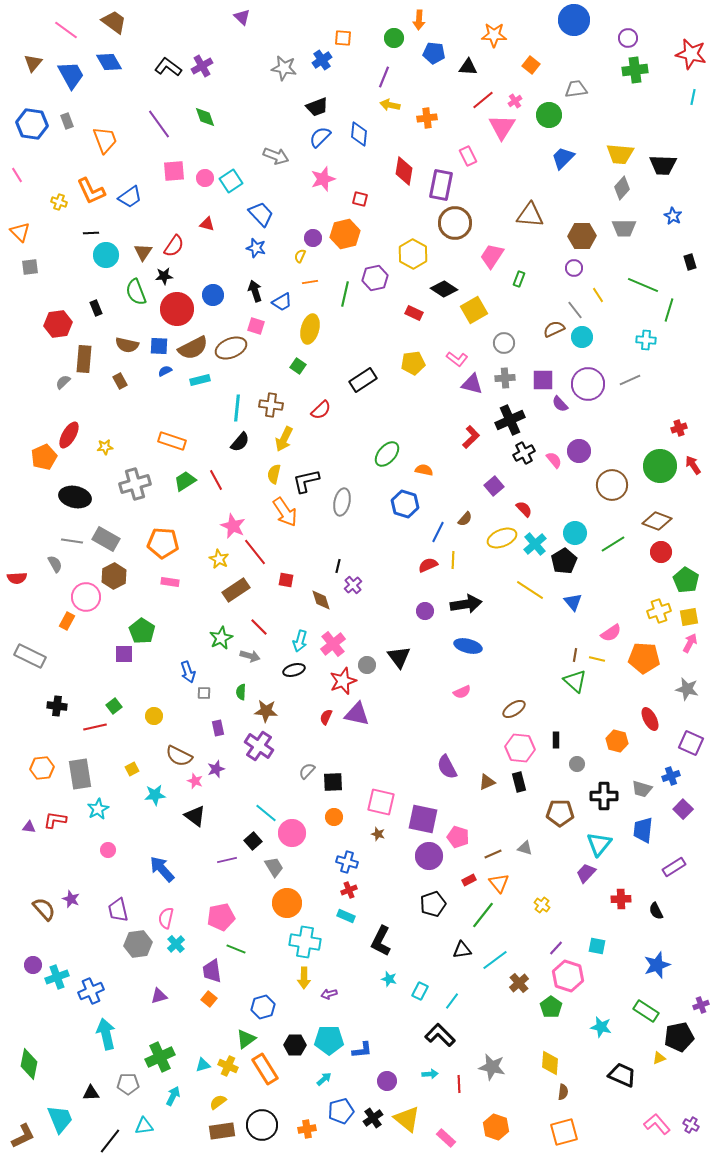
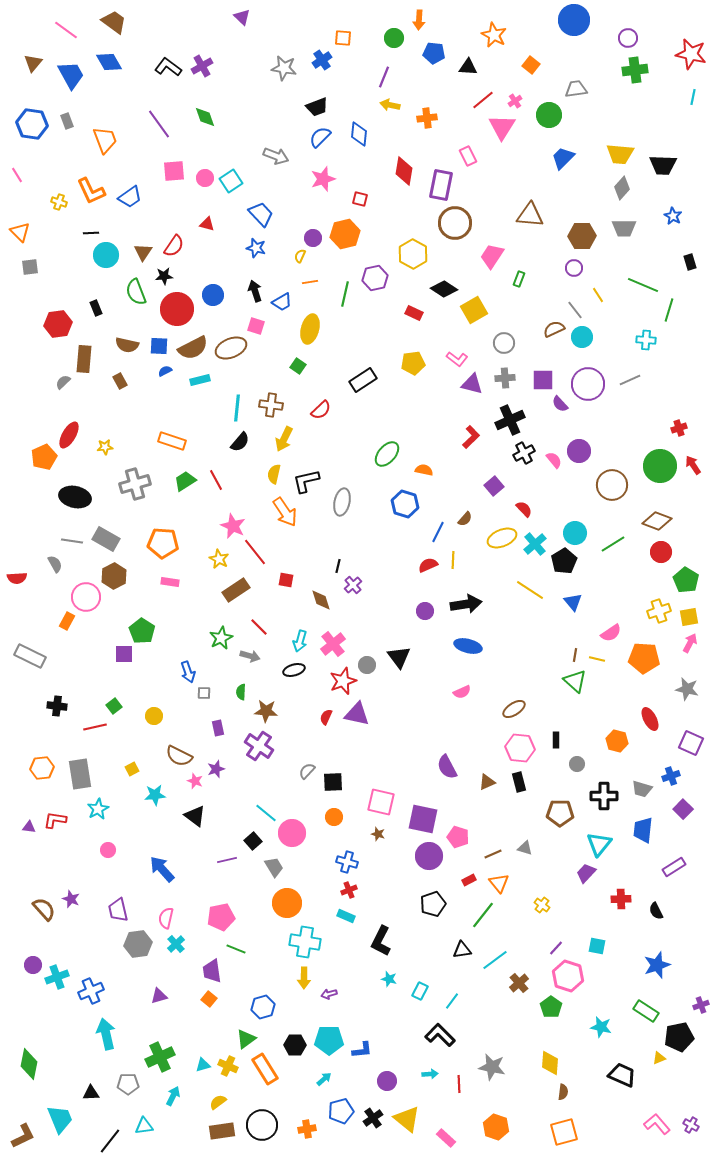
orange star at (494, 35): rotated 25 degrees clockwise
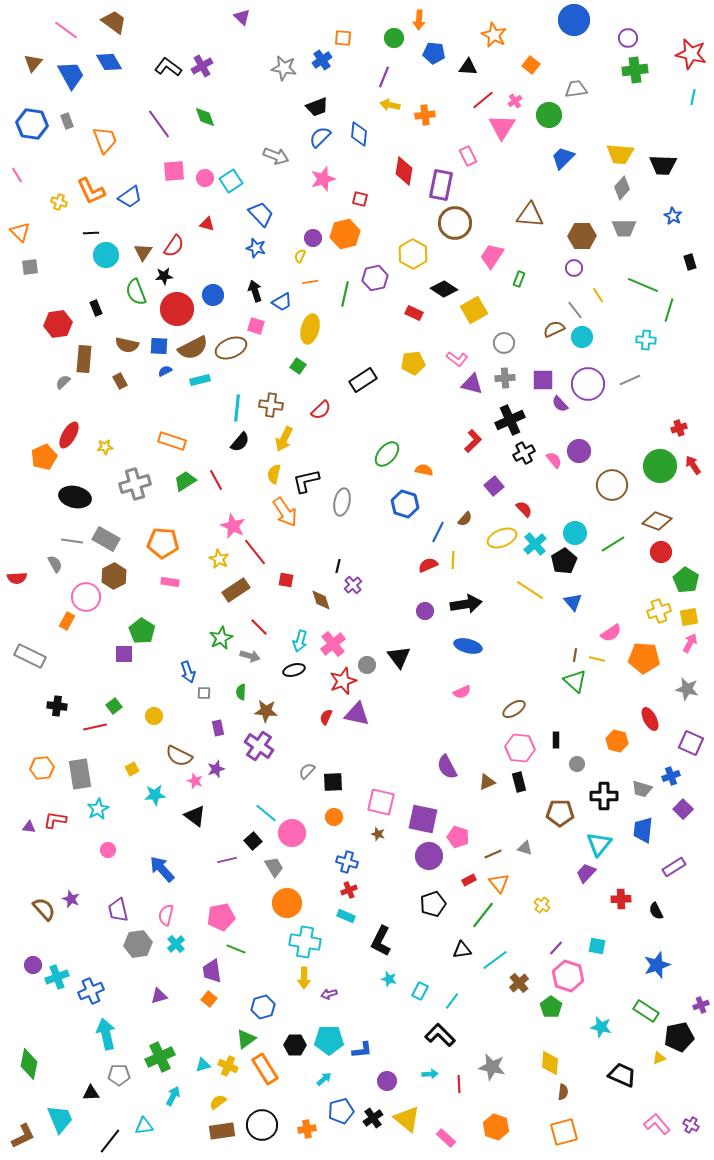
orange cross at (427, 118): moved 2 px left, 3 px up
red L-shape at (471, 437): moved 2 px right, 4 px down
pink semicircle at (166, 918): moved 3 px up
gray pentagon at (128, 1084): moved 9 px left, 9 px up
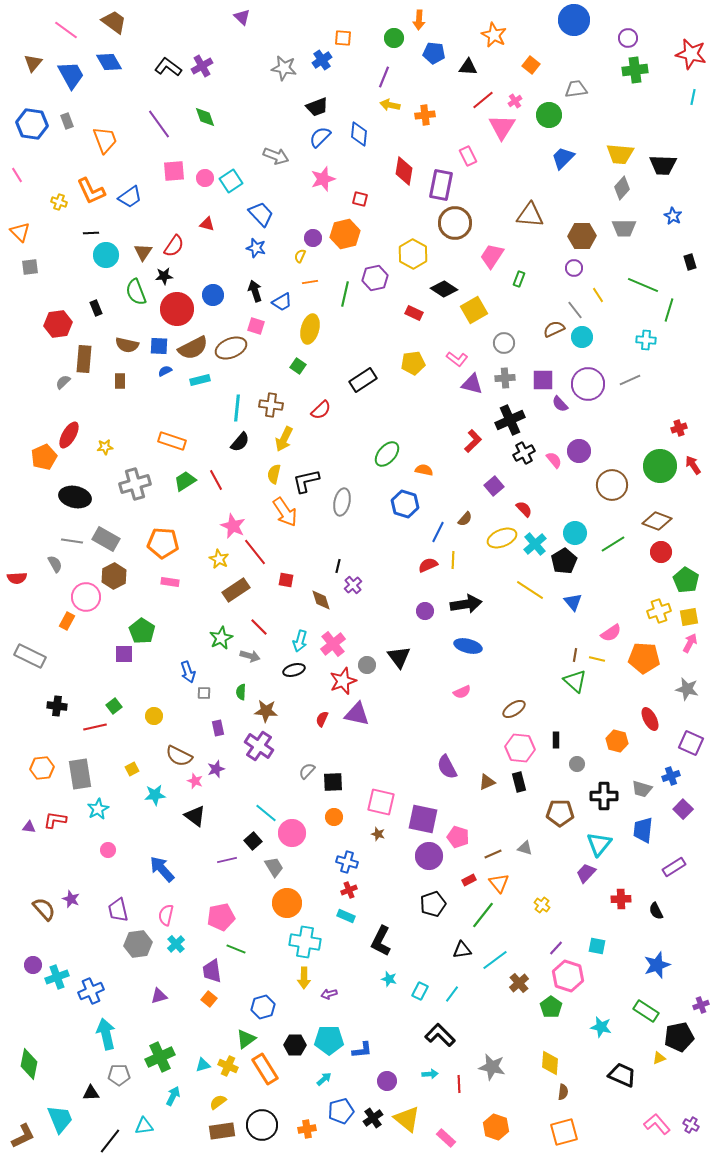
brown rectangle at (120, 381): rotated 28 degrees clockwise
red semicircle at (326, 717): moved 4 px left, 2 px down
cyan line at (452, 1001): moved 7 px up
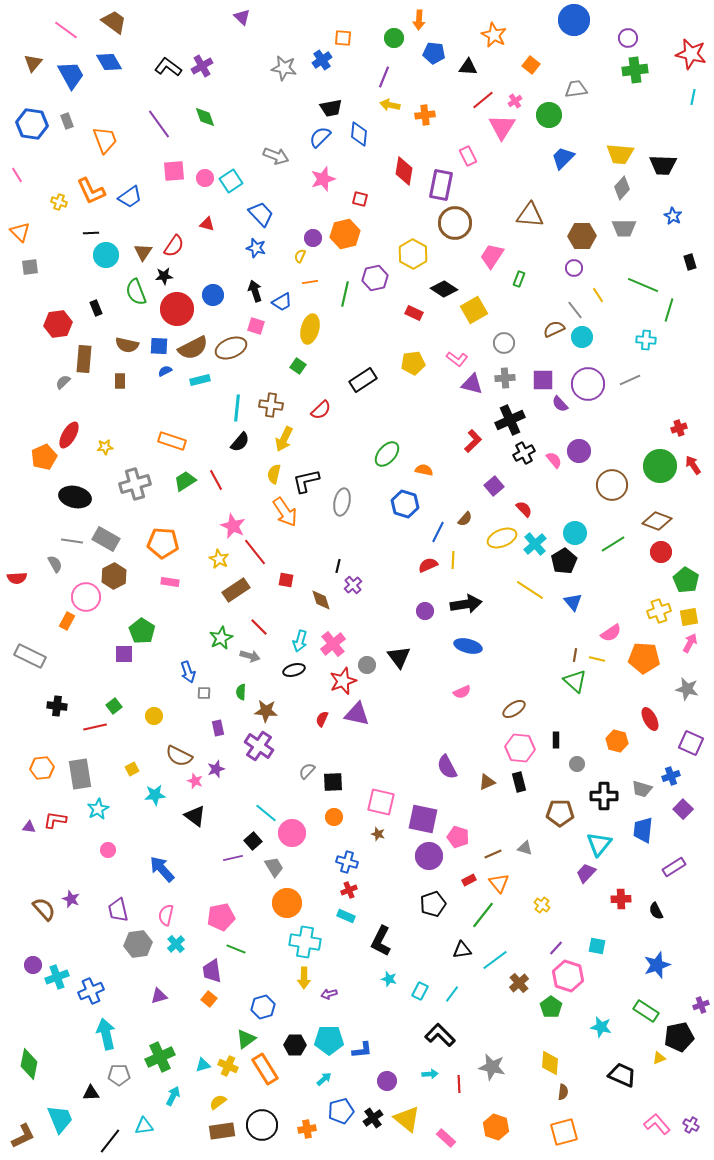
black trapezoid at (317, 107): moved 14 px right, 1 px down; rotated 10 degrees clockwise
purple line at (227, 860): moved 6 px right, 2 px up
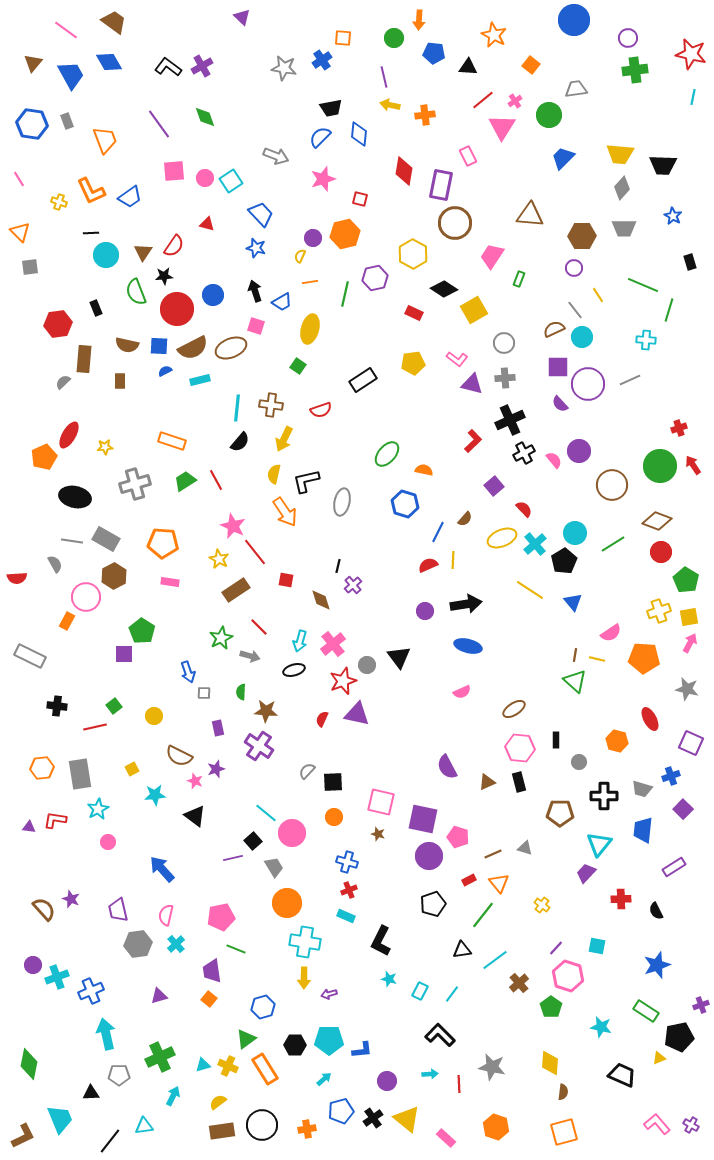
purple line at (384, 77): rotated 35 degrees counterclockwise
pink line at (17, 175): moved 2 px right, 4 px down
purple square at (543, 380): moved 15 px right, 13 px up
red semicircle at (321, 410): rotated 25 degrees clockwise
gray circle at (577, 764): moved 2 px right, 2 px up
pink circle at (108, 850): moved 8 px up
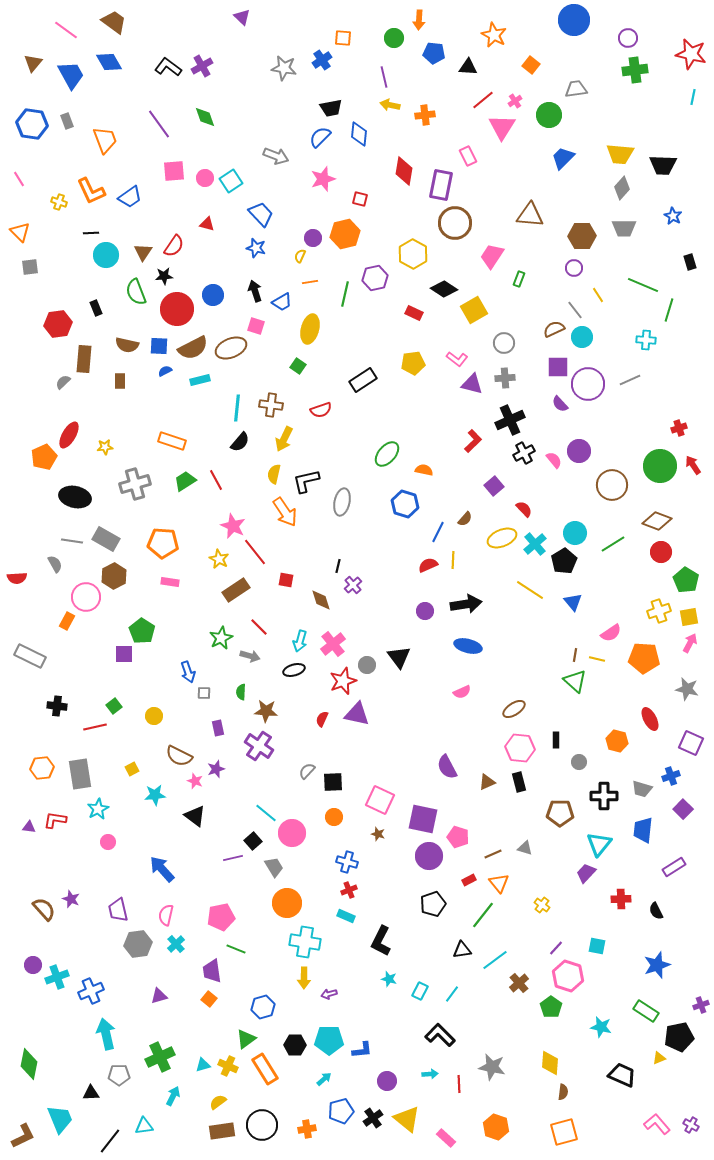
pink square at (381, 802): moved 1 px left, 2 px up; rotated 12 degrees clockwise
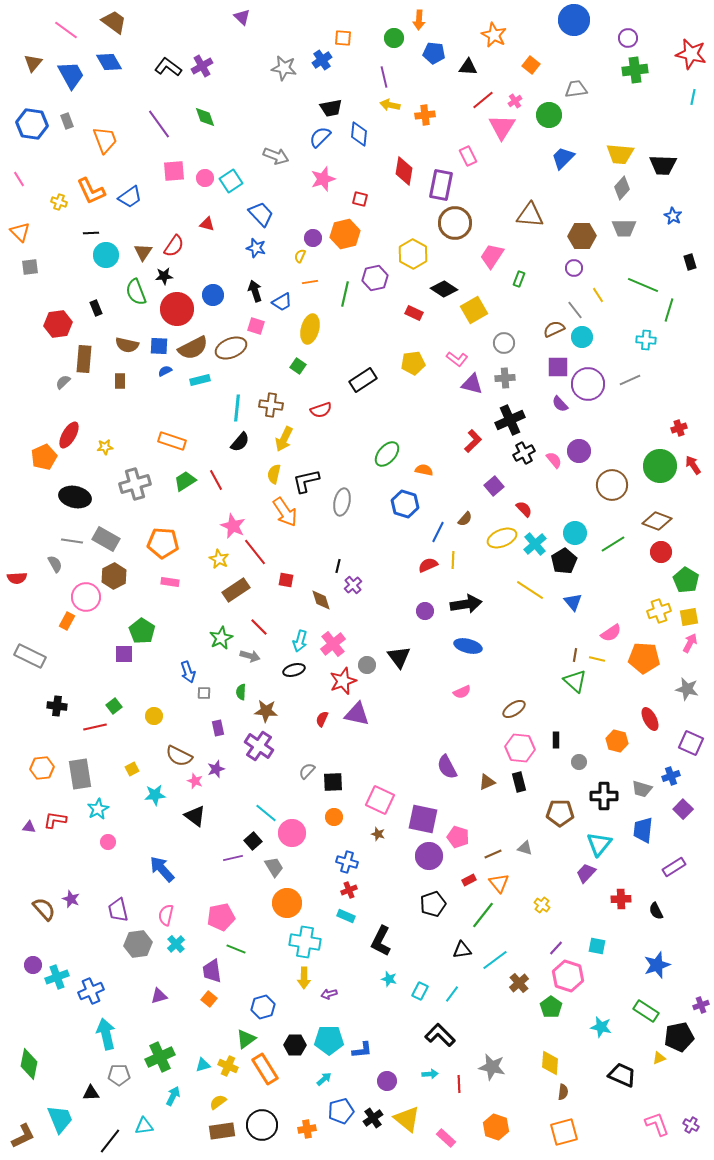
pink L-shape at (657, 1124): rotated 20 degrees clockwise
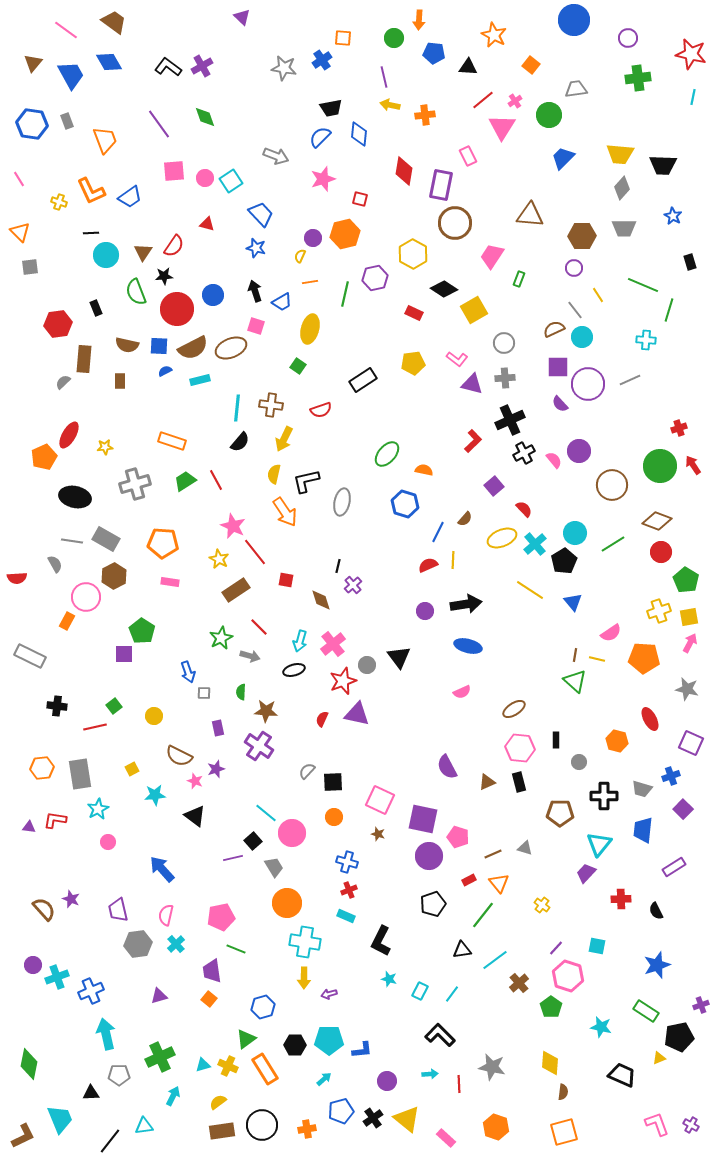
green cross at (635, 70): moved 3 px right, 8 px down
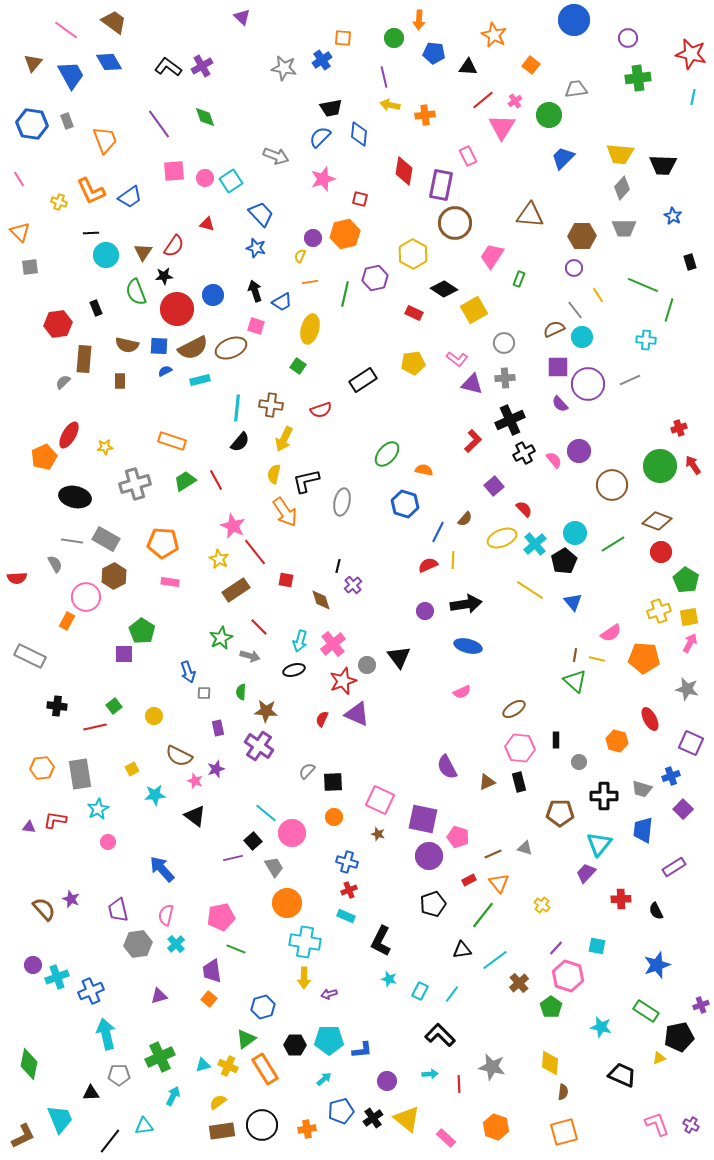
purple triangle at (357, 714): rotated 12 degrees clockwise
